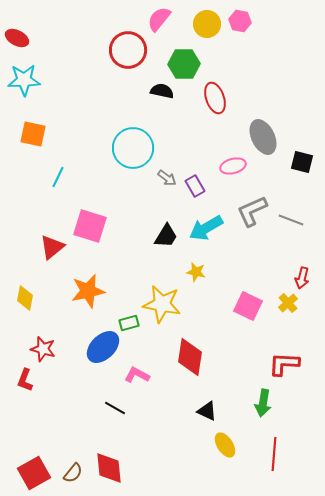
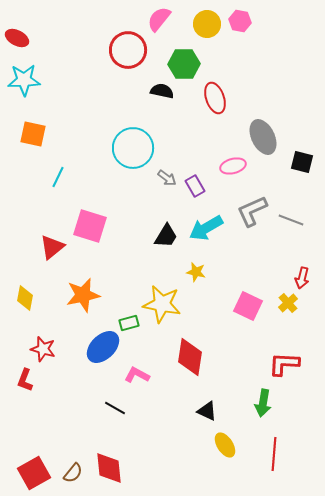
orange star at (88, 291): moved 5 px left, 4 px down
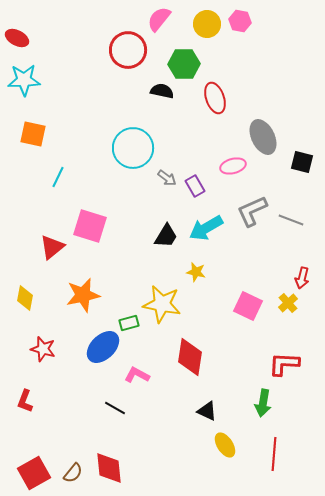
red L-shape at (25, 380): moved 21 px down
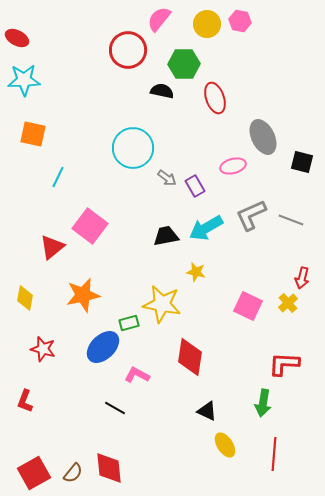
gray L-shape at (252, 211): moved 1 px left, 4 px down
pink square at (90, 226): rotated 20 degrees clockwise
black trapezoid at (166, 236): rotated 132 degrees counterclockwise
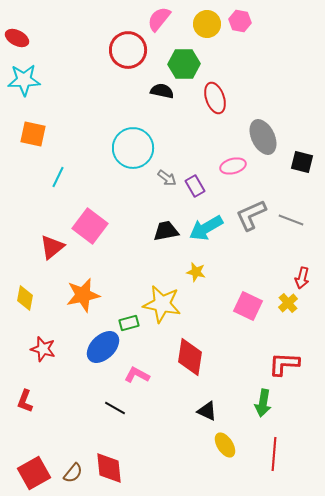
black trapezoid at (166, 236): moved 5 px up
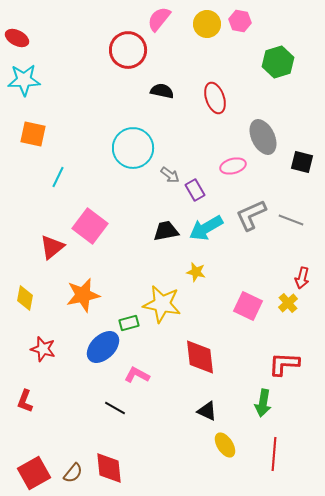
green hexagon at (184, 64): moved 94 px right, 2 px up; rotated 16 degrees counterclockwise
gray arrow at (167, 178): moved 3 px right, 3 px up
purple rectangle at (195, 186): moved 4 px down
red diamond at (190, 357): moved 10 px right; rotated 15 degrees counterclockwise
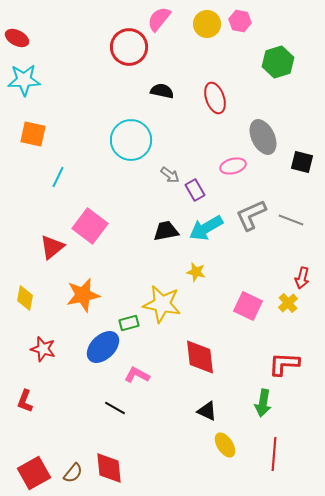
red circle at (128, 50): moved 1 px right, 3 px up
cyan circle at (133, 148): moved 2 px left, 8 px up
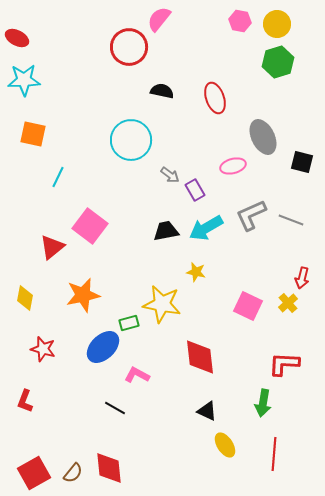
yellow circle at (207, 24): moved 70 px right
